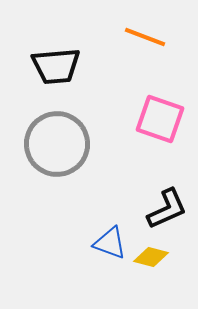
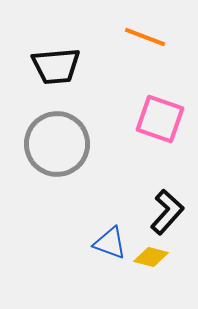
black L-shape: moved 3 px down; rotated 24 degrees counterclockwise
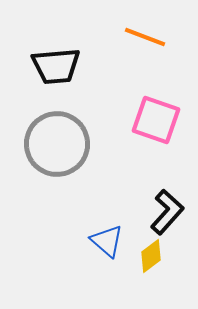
pink square: moved 4 px left, 1 px down
blue triangle: moved 3 px left, 2 px up; rotated 21 degrees clockwise
yellow diamond: moved 1 px up; rotated 52 degrees counterclockwise
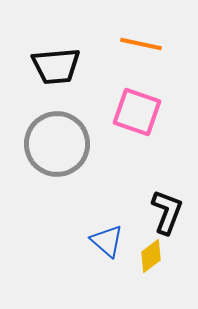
orange line: moved 4 px left, 7 px down; rotated 9 degrees counterclockwise
pink square: moved 19 px left, 8 px up
black L-shape: rotated 21 degrees counterclockwise
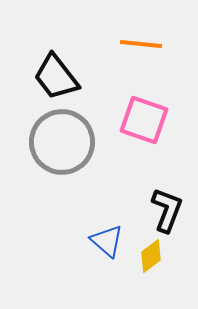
orange line: rotated 6 degrees counterclockwise
black trapezoid: moved 11 px down; rotated 57 degrees clockwise
pink square: moved 7 px right, 8 px down
gray circle: moved 5 px right, 2 px up
black L-shape: moved 2 px up
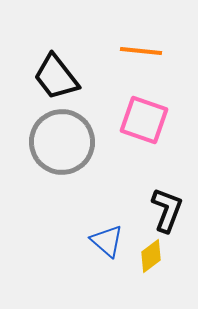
orange line: moved 7 px down
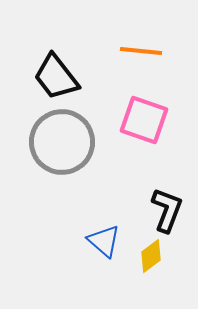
blue triangle: moved 3 px left
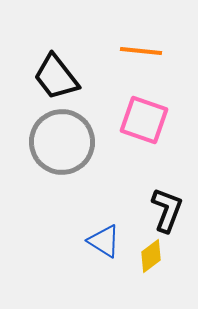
blue triangle: rotated 9 degrees counterclockwise
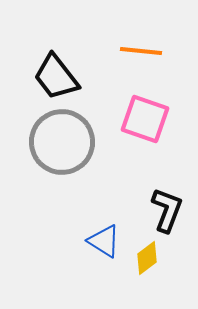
pink square: moved 1 px right, 1 px up
yellow diamond: moved 4 px left, 2 px down
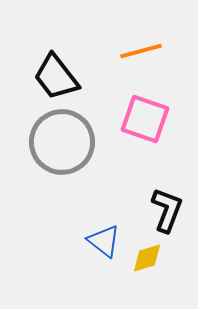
orange line: rotated 21 degrees counterclockwise
blue triangle: rotated 6 degrees clockwise
yellow diamond: rotated 20 degrees clockwise
